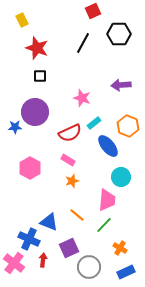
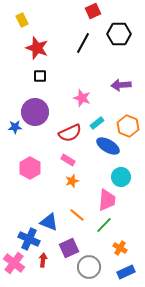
cyan rectangle: moved 3 px right
blue ellipse: rotated 20 degrees counterclockwise
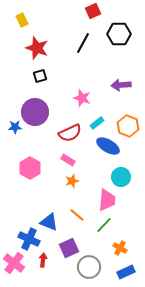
black square: rotated 16 degrees counterclockwise
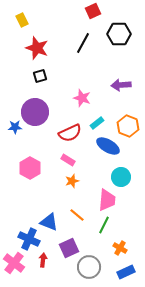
green line: rotated 18 degrees counterclockwise
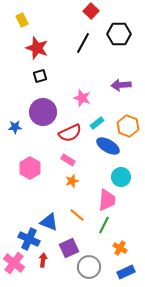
red square: moved 2 px left; rotated 21 degrees counterclockwise
purple circle: moved 8 px right
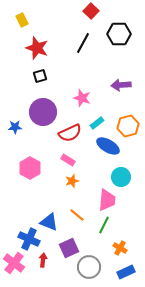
orange hexagon: rotated 25 degrees clockwise
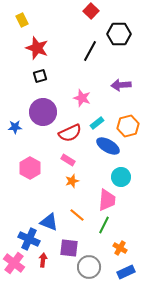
black line: moved 7 px right, 8 px down
purple square: rotated 30 degrees clockwise
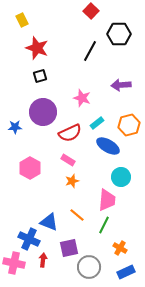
orange hexagon: moved 1 px right, 1 px up
purple square: rotated 18 degrees counterclockwise
pink cross: rotated 25 degrees counterclockwise
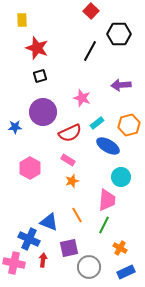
yellow rectangle: rotated 24 degrees clockwise
orange line: rotated 21 degrees clockwise
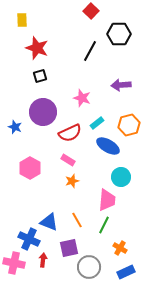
blue star: rotated 24 degrees clockwise
orange line: moved 5 px down
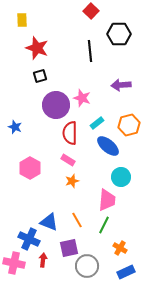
black line: rotated 35 degrees counterclockwise
purple circle: moved 13 px right, 7 px up
red semicircle: rotated 115 degrees clockwise
blue ellipse: rotated 10 degrees clockwise
gray circle: moved 2 px left, 1 px up
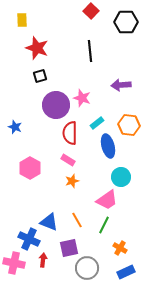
black hexagon: moved 7 px right, 12 px up
orange hexagon: rotated 20 degrees clockwise
blue ellipse: rotated 35 degrees clockwise
pink trapezoid: rotated 50 degrees clockwise
gray circle: moved 2 px down
